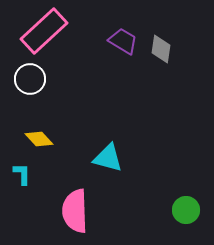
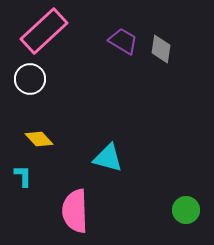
cyan L-shape: moved 1 px right, 2 px down
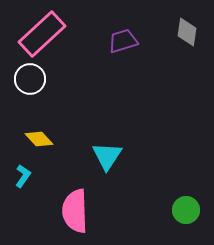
pink rectangle: moved 2 px left, 3 px down
purple trapezoid: rotated 48 degrees counterclockwise
gray diamond: moved 26 px right, 17 px up
cyan triangle: moved 1 px left, 2 px up; rotated 48 degrees clockwise
cyan L-shape: rotated 35 degrees clockwise
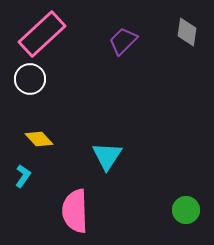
purple trapezoid: rotated 28 degrees counterclockwise
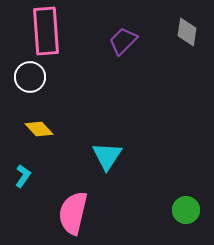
pink rectangle: moved 4 px right, 3 px up; rotated 51 degrees counterclockwise
white circle: moved 2 px up
yellow diamond: moved 10 px up
pink semicircle: moved 2 px left, 2 px down; rotated 15 degrees clockwise
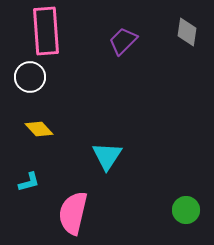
cyan L-shape: moved 6 px right, 6 px down; rotated 40 degrees clockwise
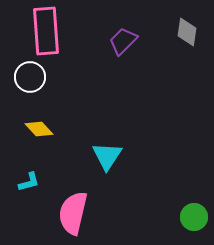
green circle: moved 8 px right, 7 px down
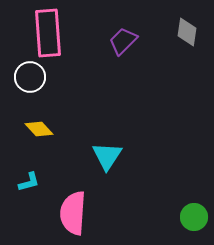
pink rectangle: moved 2 px right, 2 px down
pink semicircle: rotated 9 degrees counterclockwise
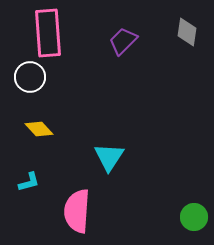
cyan triangle: moved 2 px right, 1 px down
pink semicircle: moved 4 px right, 2 px up
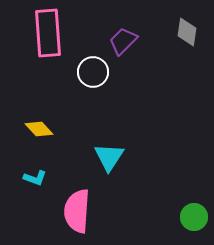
white circle: moved 63 px right, 5 px up
cyan L-shape: moved 6 px right, 4 px up; rotated 35 degrees clockwise
